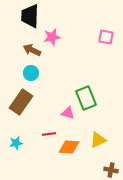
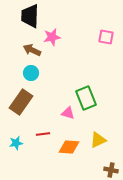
red line: moved 6 px left
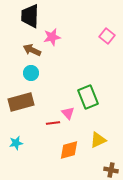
pink square: moved 1 px right, 1 px up; rotated 28 degrees clockwise
green rectangle: moved 2 px right, 1 px up
brown rectangle: rotated 40 degrees clockwise
pink triangle: rotated 32 degrees clockwise
red line: moved 10 px right, 11 px up
orange diamond: moved 3 px down; rotated 20 degrees counterclockwise
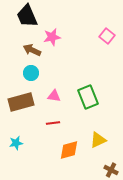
black trapezoid: moved 3 px left; rotated 25 degrees counterclockwise
pink triangle: moved 14 px left, 17 px up; rotated 40 degrees counterclockwise
brown cross: rotated 16 degrees clockwise
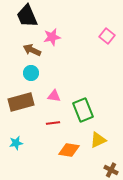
green rectangle: moved 5 px left, 13 px down
orange diamond: rotated 25 degrees clockwise
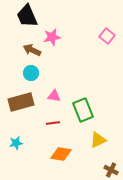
orange diamond: moved 8 px left, 4 px down
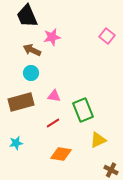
red line: rotated 24 degrees counterclockwise
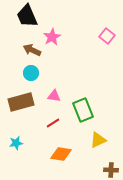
pink star: rotated 18 degrees counterclockwise
brown cross: rotated 24 degrees counterclockwise
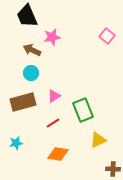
pink star: rotated 18 degrees clockwise
pink triangle: rotated 40 degrees counterclockwise
brown rectangle: moved 2 px right
orange diamond: moved 3 px left
brown cross: moved 2 px right, 1 px up
